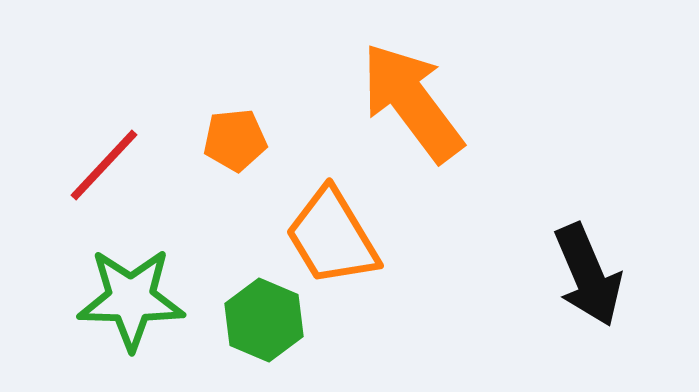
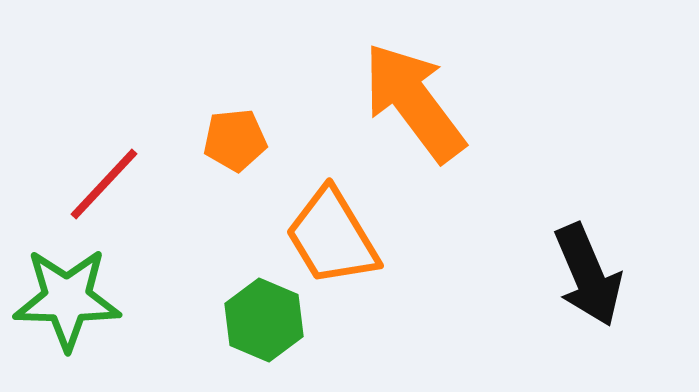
orange arrow: moved 2 px right
red line: moved 19 px down
green star: moved 64 px left
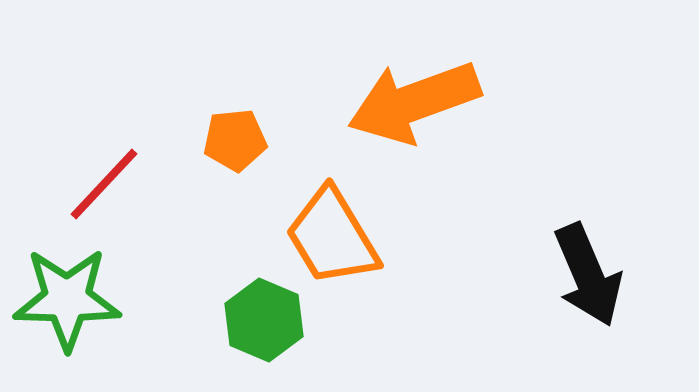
orange arrow: rotated 73 degrees counterclockwise
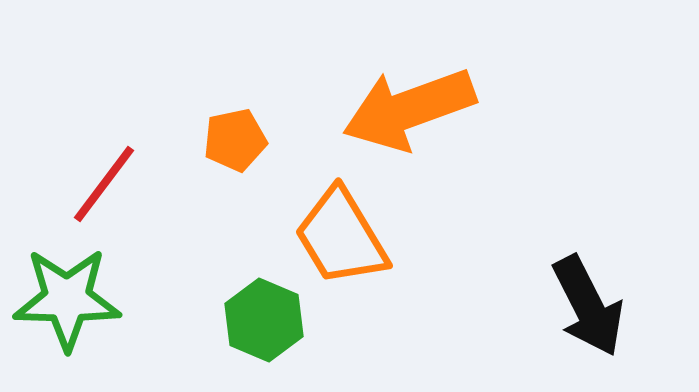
orange arrow: moved 5 px left, 7 px down
orange pentagon: rotated 6 degrees counterclockwise
red line: rotated 6 degrees counterclockwise
orange trapezoid: moved 9 px right
black arrow: moved 31 px down; rotated 4 degrees counterclockwise
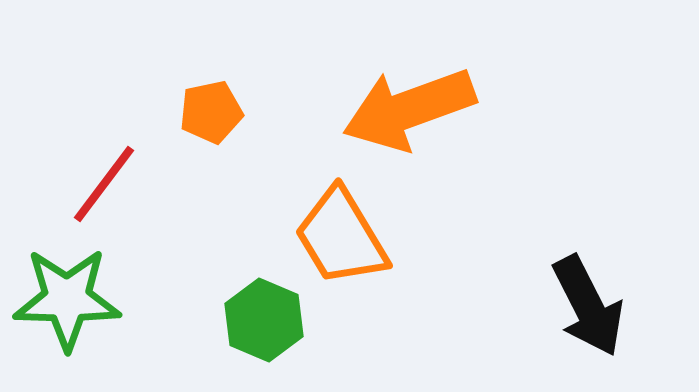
orange pentagon: moved 24 px left, 28 px up
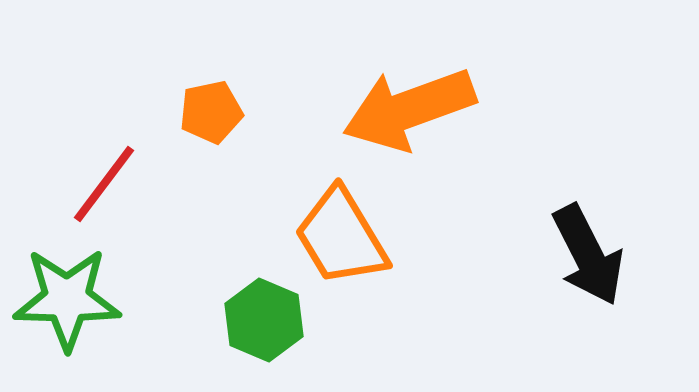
black arrow: moved 51 px up
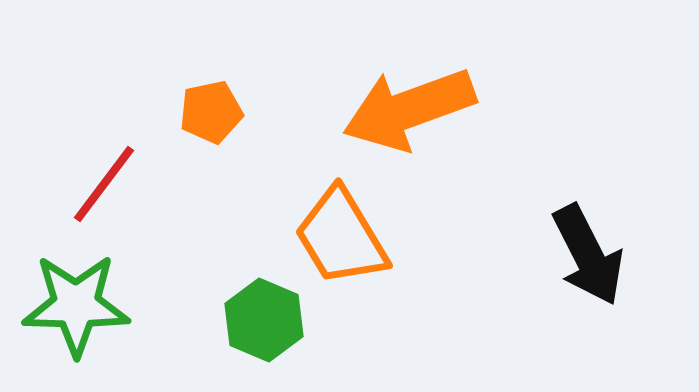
green star: moved 9 px right, 6 px down
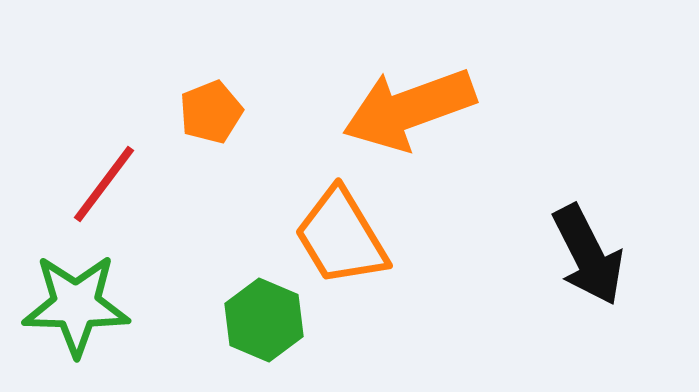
orange pentagon: rotated 10 degrees counterclockwise
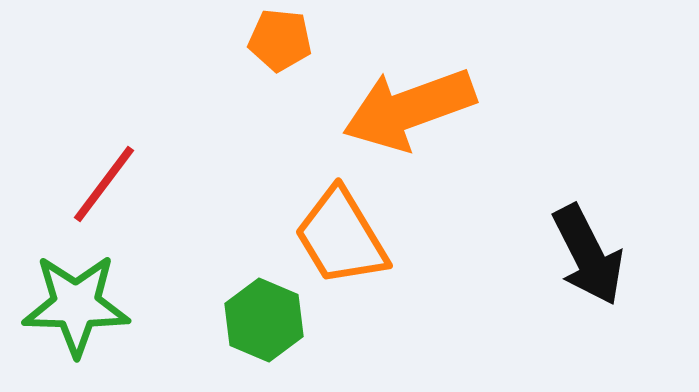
orange pentagon: moved 69 px right, 72 px up; rotated 28 degrees clockwise
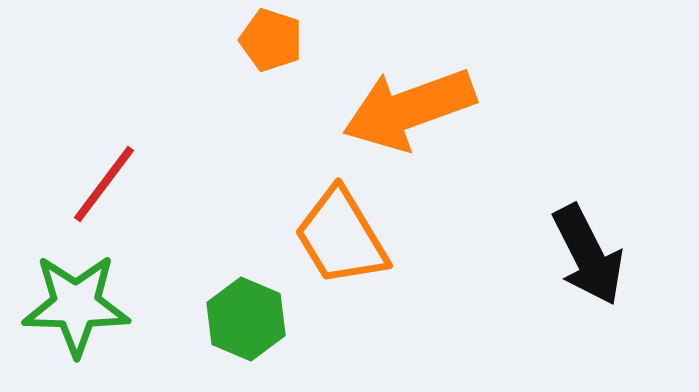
orange pentagon: moved 9 px left; rotated 12 degrees clockwise
green hexagon: moved 18 px left, 1 px up
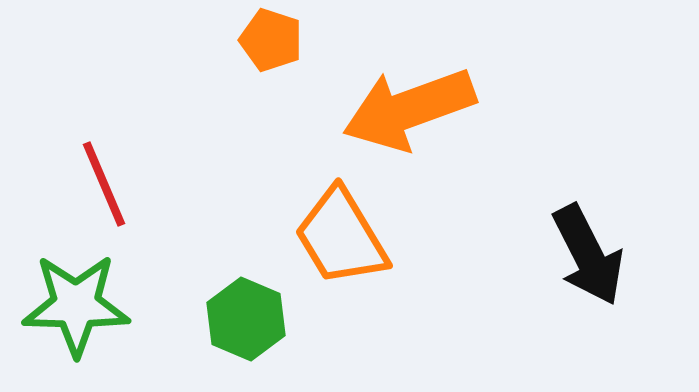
red line: rotated 60 degrees counterclockwise
